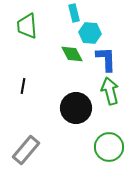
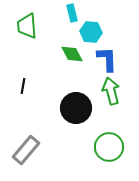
cyan rectangle: moved 2 px left
cyan hexagon: moved 1 px right, 1 px up
blue L-shape: moved 1 px right
green arrow: moved 1 px right
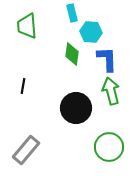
green diamond: rotated 35 degrees clockwise
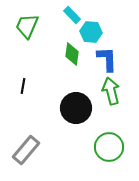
cyan rectangle: moved 2 px down; rotated 30 degrees counterclockwise
green trapezoid: rotated 28 degrees clockwise
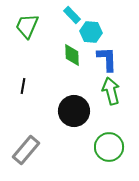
green diamond: moved 1 px down; rotated 10 degrees counterclockwise
black circle: moved 2 px left, 3 px down
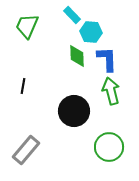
green diamond: moved 5 px right, 1 px down
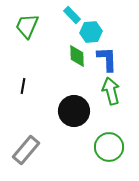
cyan hexagon: rotated 10 degrees counterclockwise
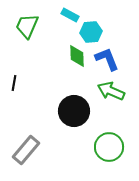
cyan rectangle: moved 2 px left; rotated 18 degrees counterclockwise
blue L-shape: rotated 20 degrees counterclockwise
black line: moved 9 px left, 3 px up
green arrow: rotated 52 degrees counterclockwise
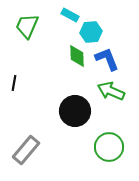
black circle: moved 1 px right
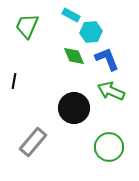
cyan rectangle: moved 1 px right
green diamond: moved 3 px left; rotated 20 degrees counterclockwise
black line: moved 2 px up
black circle: moved 1 px left, 3 px up
gray rectangle: moved 7 px right, 8 px up
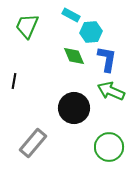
blue L-shape: rotated 32 degrees clockwise
gray rectangle: moved 1 px down
